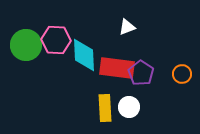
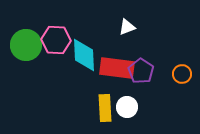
purple pentagon: moved 2 px up
white circle: moved 2 px left
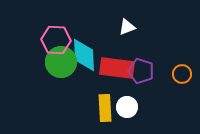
green circle: moved 35 px right, 17 px down
purple pentagon: rotated 15 degrees counterclockwise
